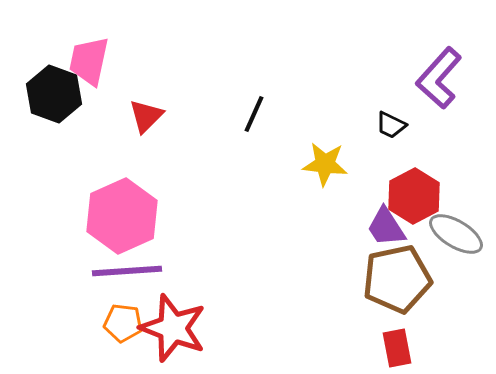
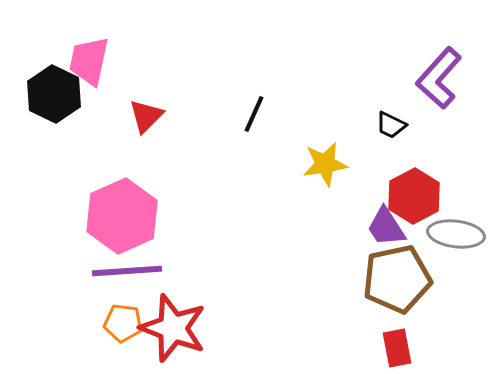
black hexagon: rotated 6 degrees clockwise
yellow star: rotated 15 degrees counterclockwise
gray ellipse: rotated 24 degrees counterclockwise
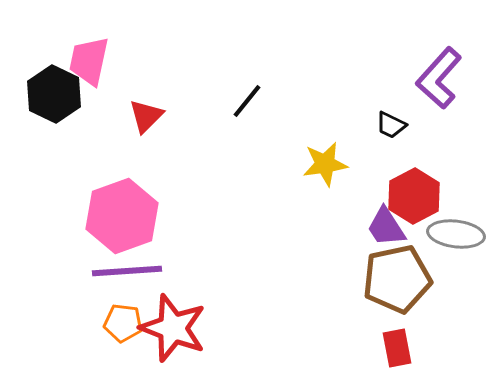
black line: moved 7 px left, 13 px up; rotated 15 degrees clockwise
pink hexagon: rotated 4 degrees clockwise
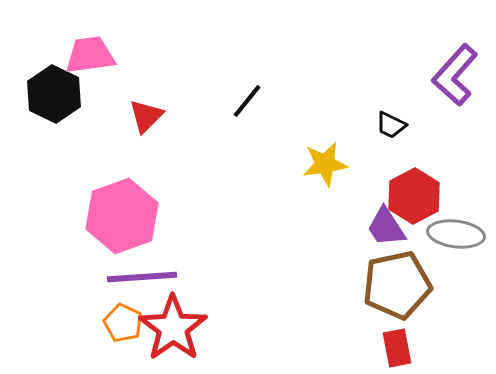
pink trapezoid: moved 1 px right, 6 px up; rotated 70 degrees clockwise
purple L-shape: moved 16 px right, 3 px up
purple line: moved 15 px right, 6 px down
brown pentagon: moved 6 px down
orange pentagon: rotated 18 degrees clockwise
red star: rotated 16 degrees clockwise
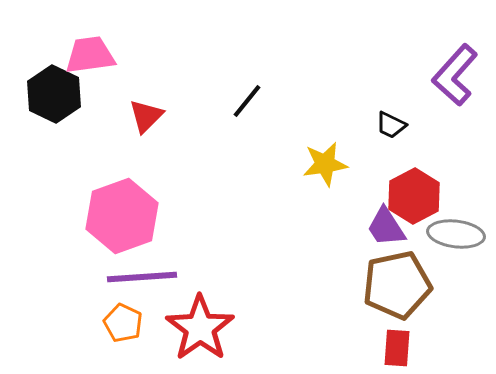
red star: moved 27 px right
red rectangle: rotated 15 degrees clockwise
